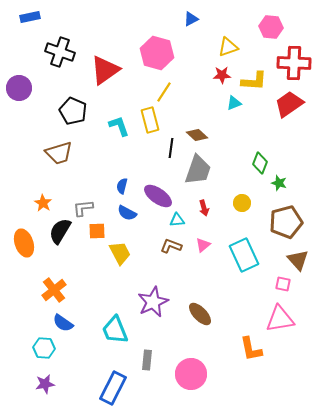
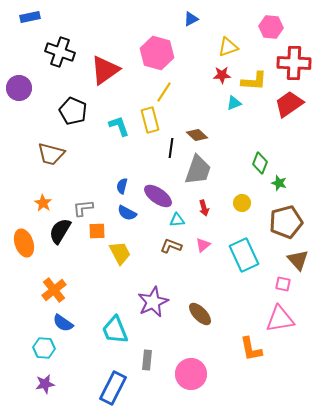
brown trapezoid at (59, 153): moved 8 px left, 1 px down; rotated 32 degrees clockwise
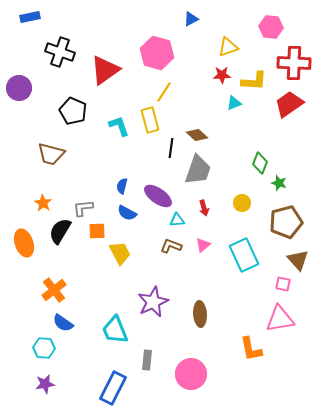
brown ellipse at (200, 314): rotated 40 degrees clockwise
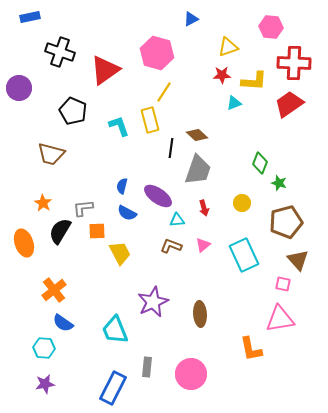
gray rectangle at (147, 360): moved 7 px down
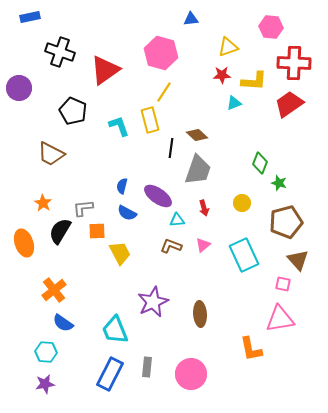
blue triangle at (191, 19): rotated 21 degrees clockwise
pink hexagon at (157, 53): moved 4 px right
brown trapezoid at (51, 154): rotated 12 degrees clockwise
cyan hexagon at (44, 348): moved 2 px right, 4 px down
blue rectangle at (113, 388): moved 3 px left, 14 px up
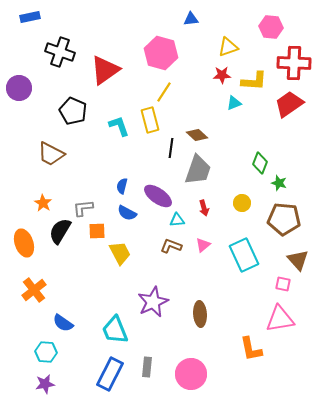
brown pentagon at (286, 222): moved 2 px left, 3 px up; rotated 20 degrees clockwise
orange cross at (54, 290): moved 20 px left
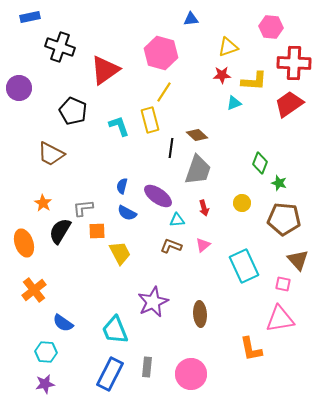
black cross at (60, 52): moved 5 px up
cyan rectangle at (244, 255): moved 11 px down
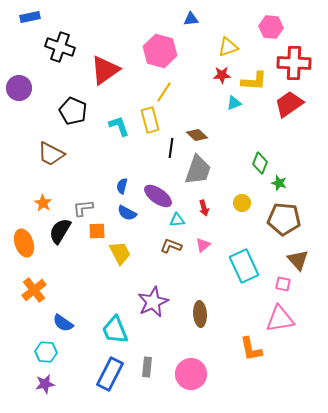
pink hexagon at (161, 53): moved 1 px left, 2 px up
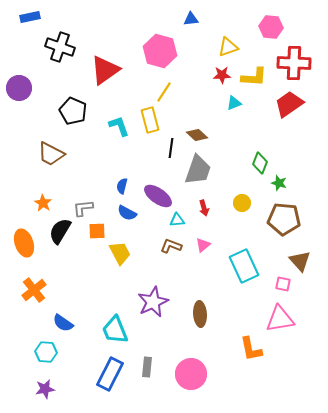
yellow L-shape at (254, 81): moved 4 px up
brown triangle at (298, 260): moved 2 px right, 1 px down
purple star at (45, 384): moved 5 px down
